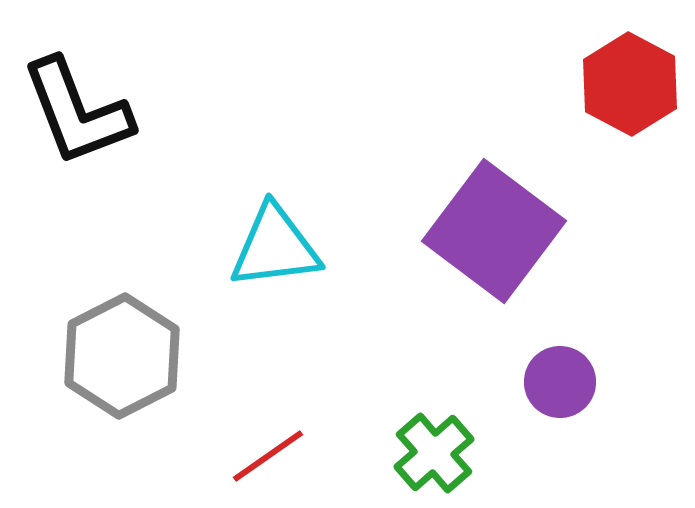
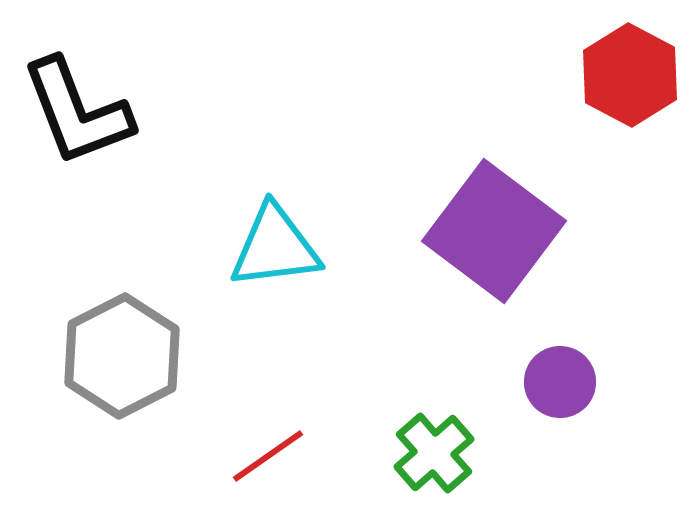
red hexagon: moved 9 px up
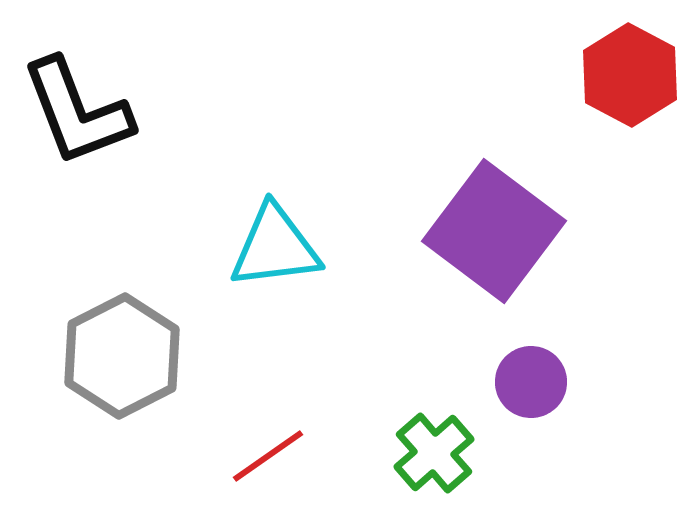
purple circle: moved 29 px left
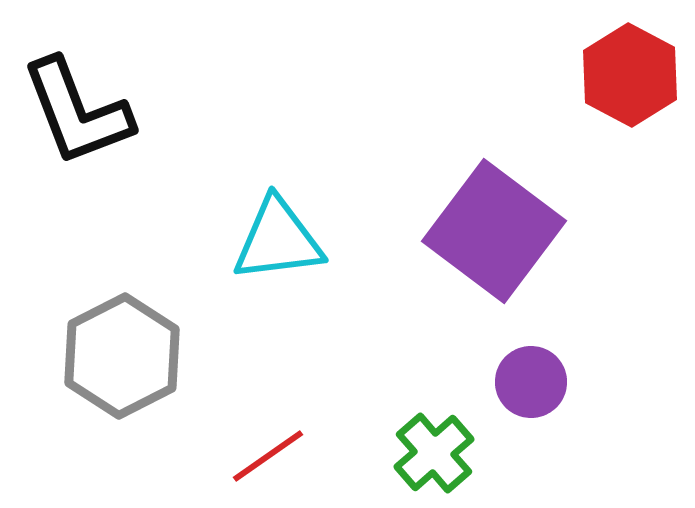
cyan triangle: moved 3 px right, 7 px up
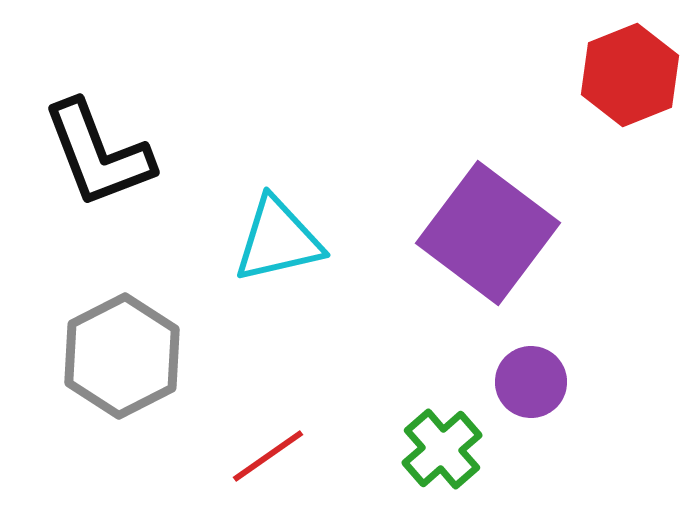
red hexagon: rotated 10 degrees clockwise
black L-shape: moved 21 px right, 42 px down
purple square: moved 6 px left, 2 px down
cyan triangle: rotated 6 degrees counterclockwise
green cross: moved 8 px right, 4 px up
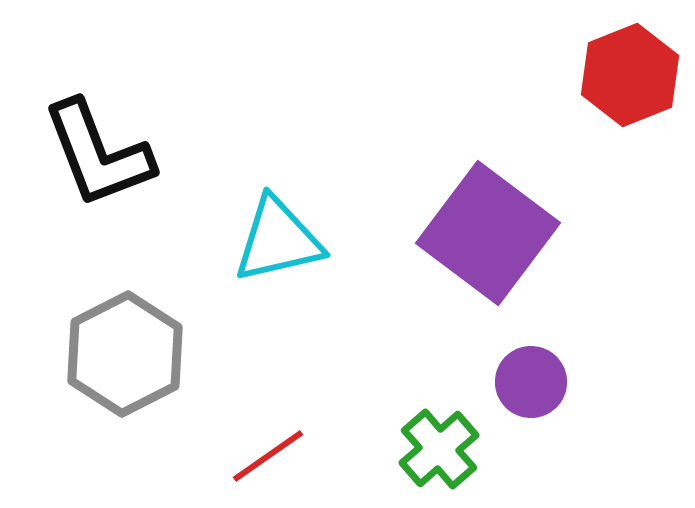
gray hexagon: moved 3 px right, 2 px up
green cross: moved 3 px left
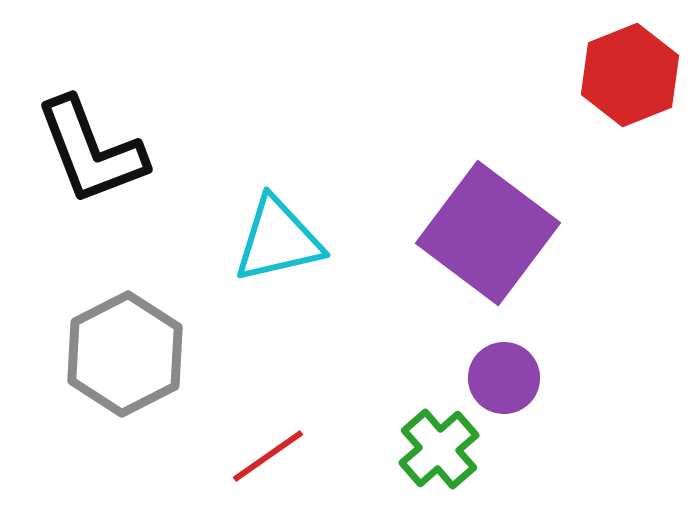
black L-shape: moved 7 px left, 3 px up
purple circle: moved 27 px left, 4 px up
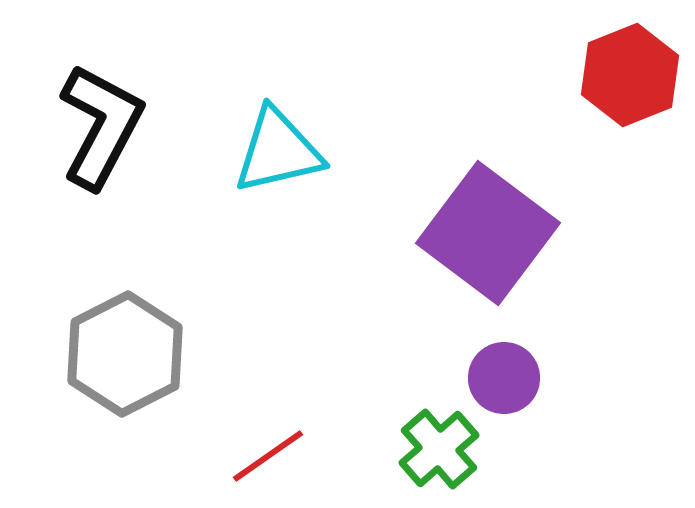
black L-shape: moved 10 px right, 25 px up; rotated 131 degrees counterclockwise
cyan triangle: moved 89 px up
